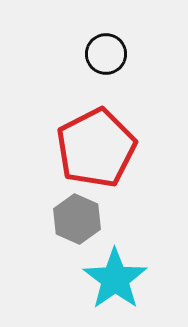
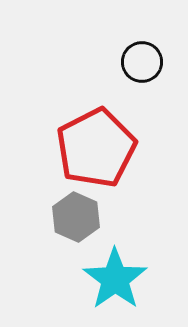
black circle: moved 36 px right, 8 px down
gray hexagon: moved 1 px left, 2 px up
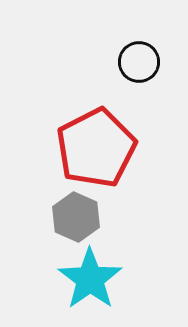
black circle: moved 3 px left
cyan star: moved 25 px left
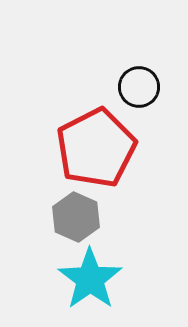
black circle: moved 25 px down
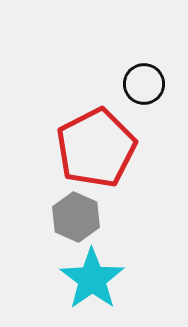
black circle: moved 5 px right, 3 px up
cyan star: moved 2 px right
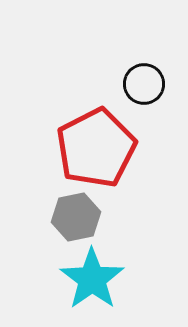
gray hexagon: rotated 24 degrees clockwise
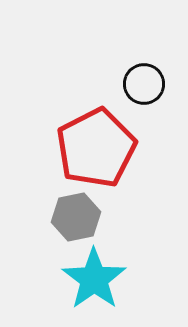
cyan star: moved 2 px right
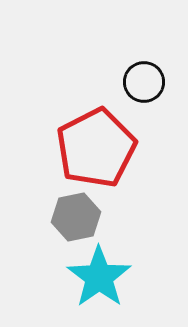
black circle: moved 2 px up
cyan star: moved 5 px right, 2 px up
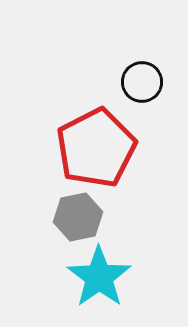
black circle: moved 2 px left
gray hexagon: moved 2 px right
